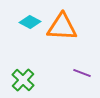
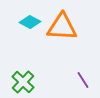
purple line: moved 1 px right, 7 px down; rotated 36 degrees clockwise
green cross: moved 2 px down
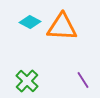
green cross: moved 4 px right, 1 px up
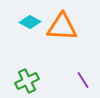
green cross: rotated 20 degrees clockwise
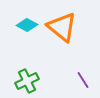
cyan diamond: moved 3 px left, 3 px down
orange triangle: rotated 36 degrees clockwise
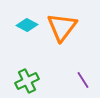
orange triangle: rotated 28 degrees clockwise
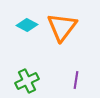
purple line: moved 7 px left; rotated 42 degrees clockwise
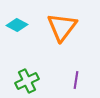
cyan diamond: moved 10 px left
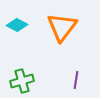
green cross: moved 5 px left; rotated 10 degrees clockwise
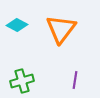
orange triangle: moved 1 px left, 2 px down
purple line: moved 1 px left
